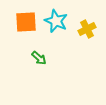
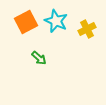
orange square: rotated 25 degrees counterclockwise
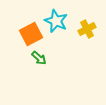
orange square: moved 5 px right, 12 px down
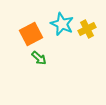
cyan star: moved 6 px right, 3 px down
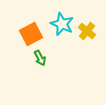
yellow cross: moved 2 px down; rotated 24 degrees counterclockwise
green arrow: moved 1 px right; rotated 21 degrees clockwise
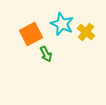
yellow cross: moved 1 px left, 1 px down
green arrow: moved 6 px right, 4 px up
